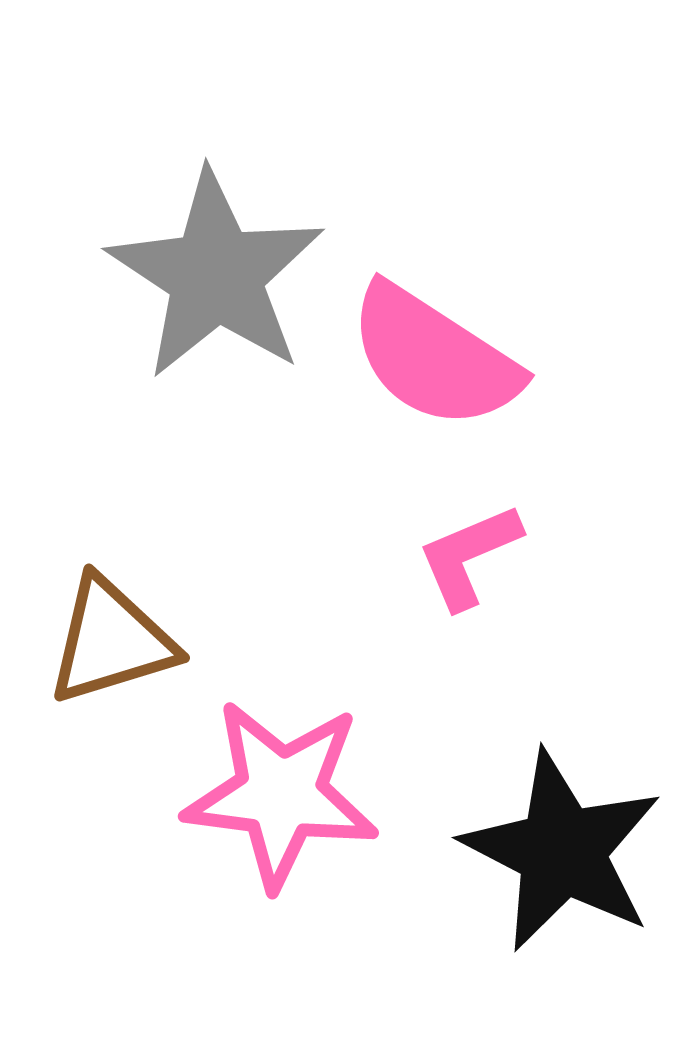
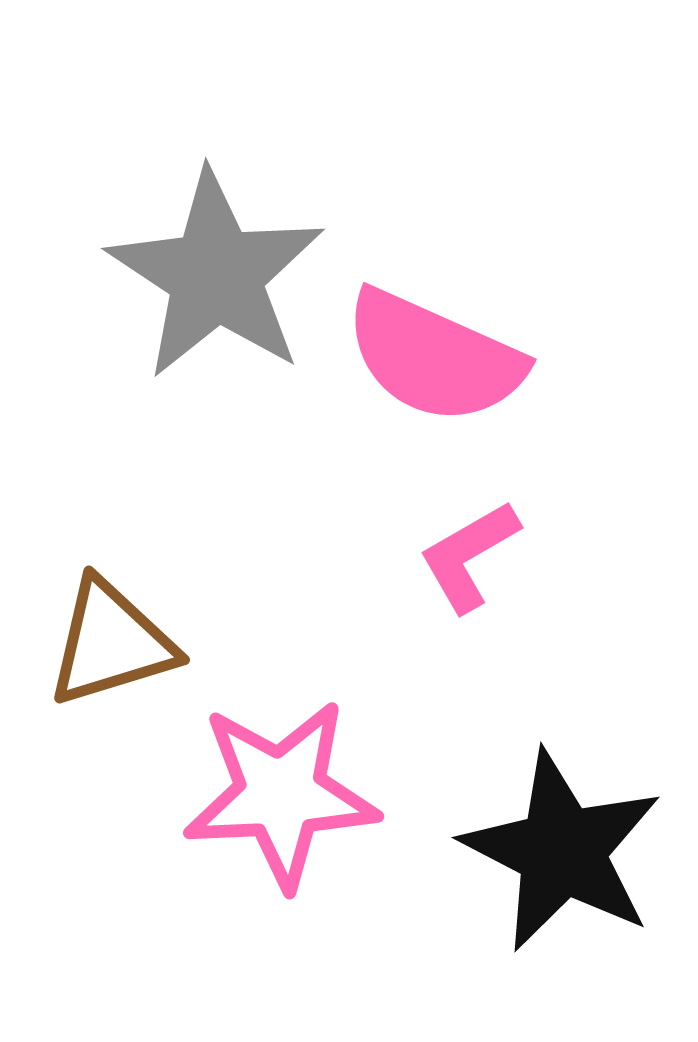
pink semicircle: rotated 9 degrees counterclockwise
pink L-shape: rotated 7 degrees counterclockwise
brown triangle: moved 2 px down
pink star: rotated 10 degrees counterclockwise
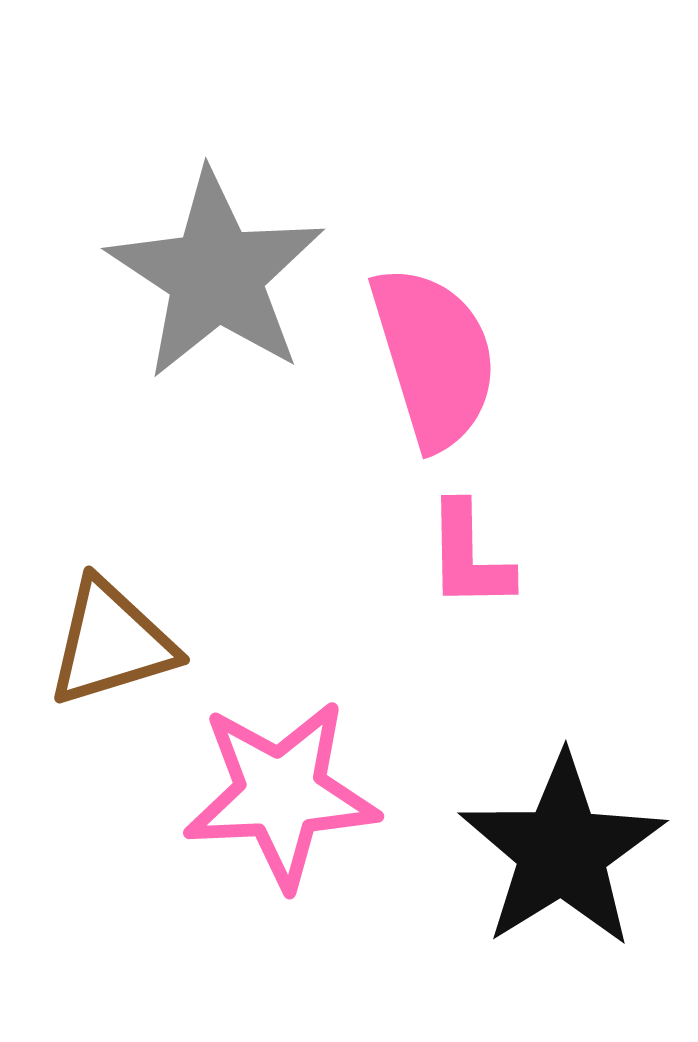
pink semicircle: rotated 131 degrees counterclockwise
pink L-shape: rotated 61 degrees counterclockwise
black star: rotated 13 degrees clockwise
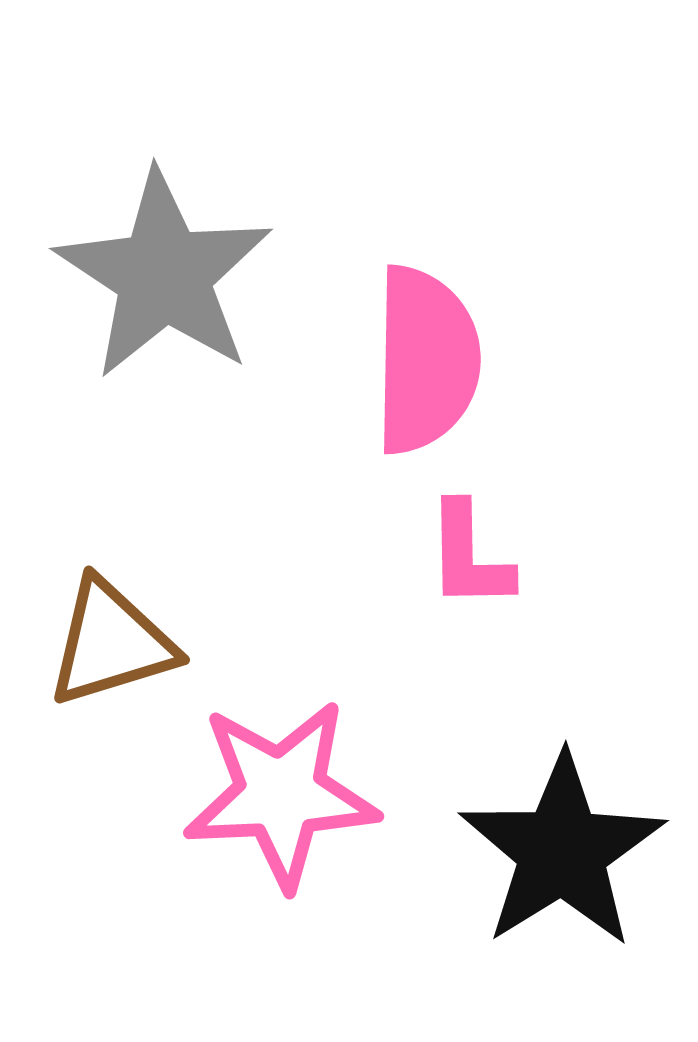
gray star: moved 52 px left
pink semicircle: moved 8 px left, 3 px down; rotated 18 degrees clockwise
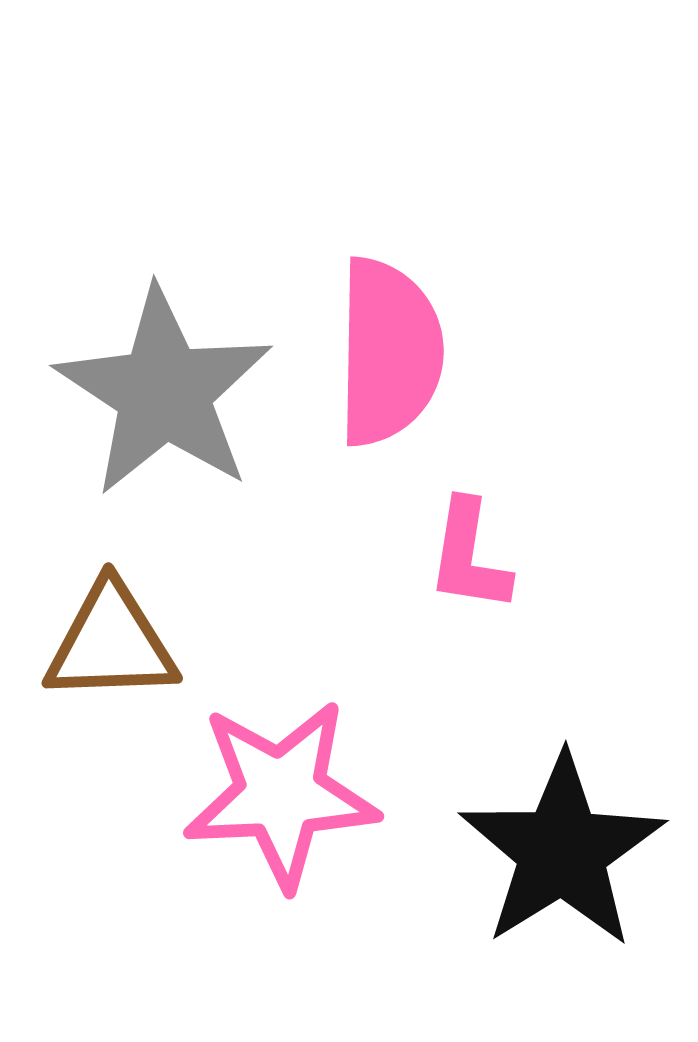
gray star: moved 117 px down
pink semicircle: moved 37 px left, 8 px up
pink L-shape: rotated 10 degrees clockwise
brown triangle: rotated 15 degrees clockwise
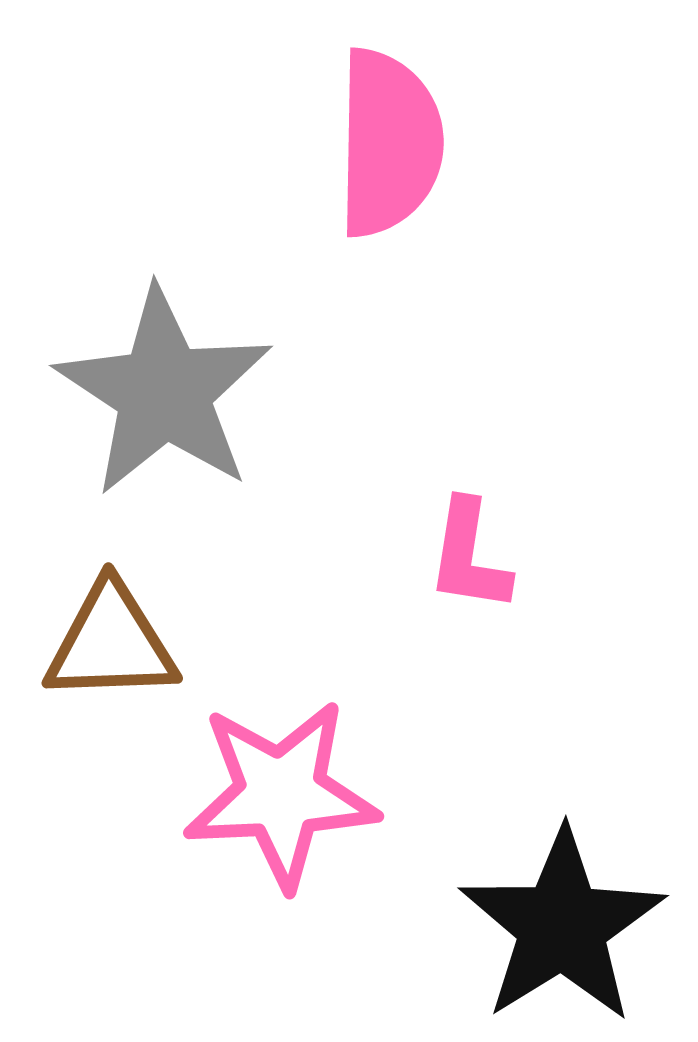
pink semicircle: moved 209 px up
black star: moved 75 px down
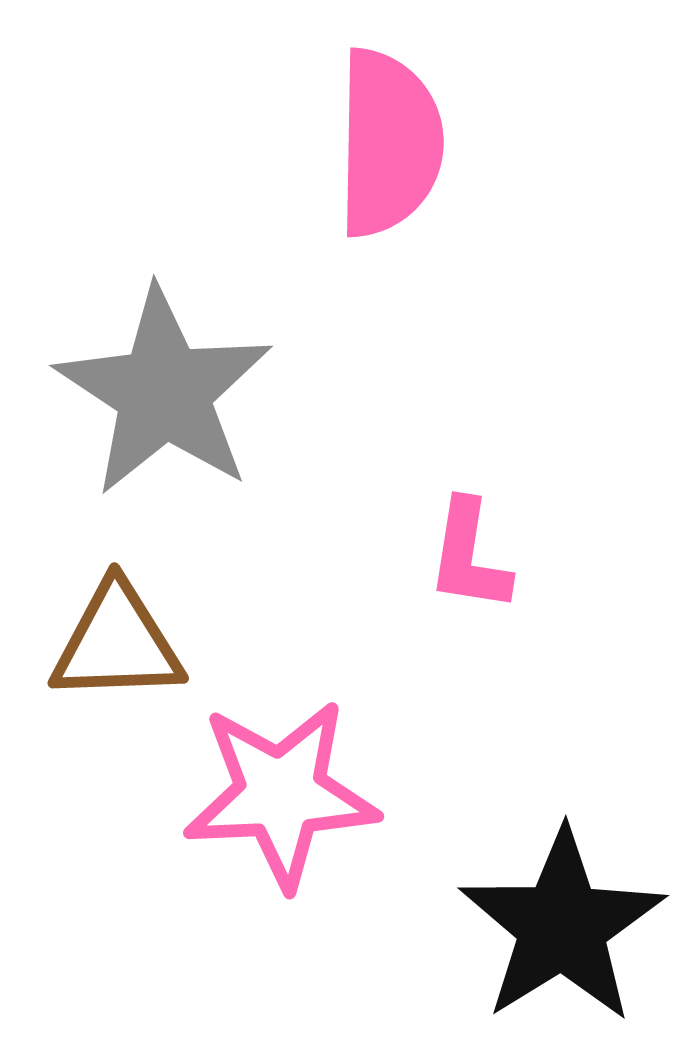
brown triangle: moved 6 px right
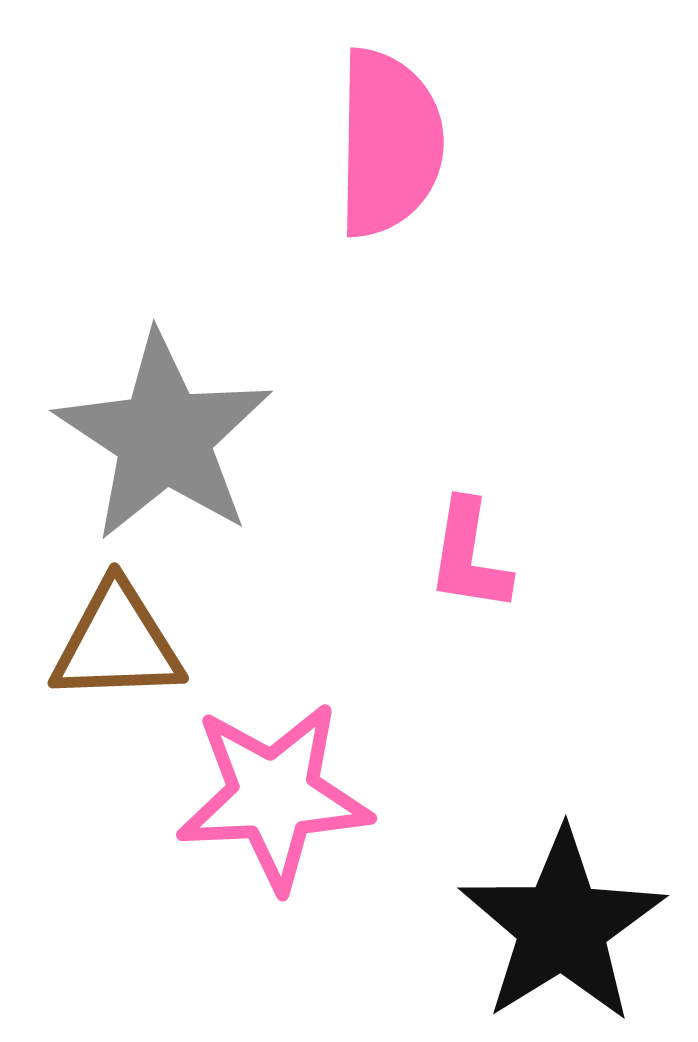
gray star: moved 45 px down
pink star: moved 7 px left, 2 px down
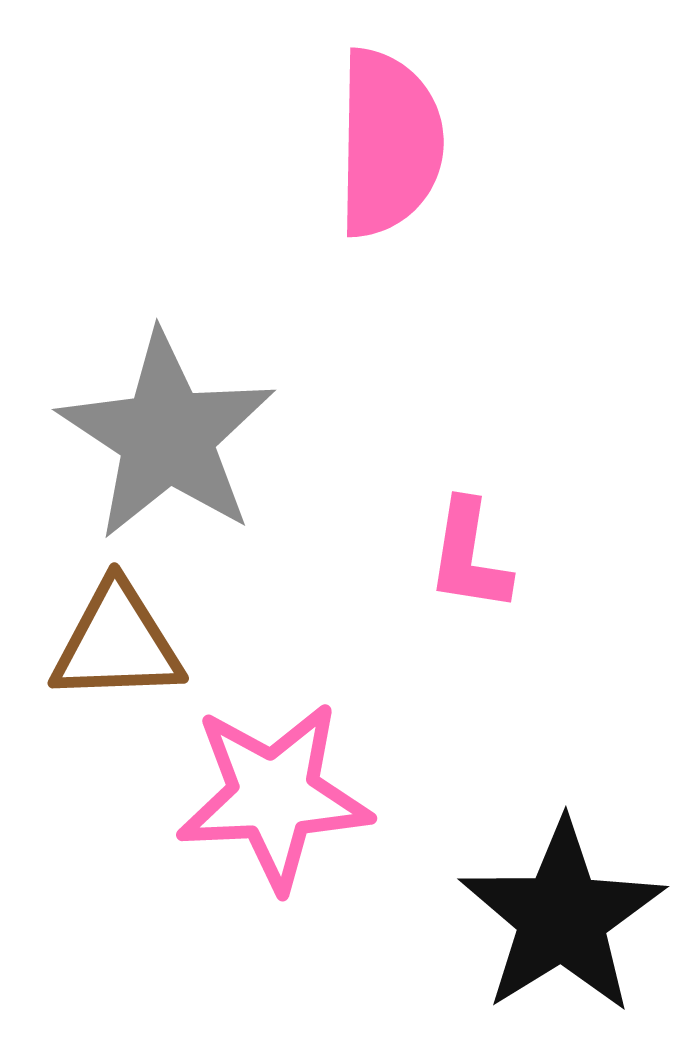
gray star: moved 3 px right, 1 px up
black star: moved 9 px up
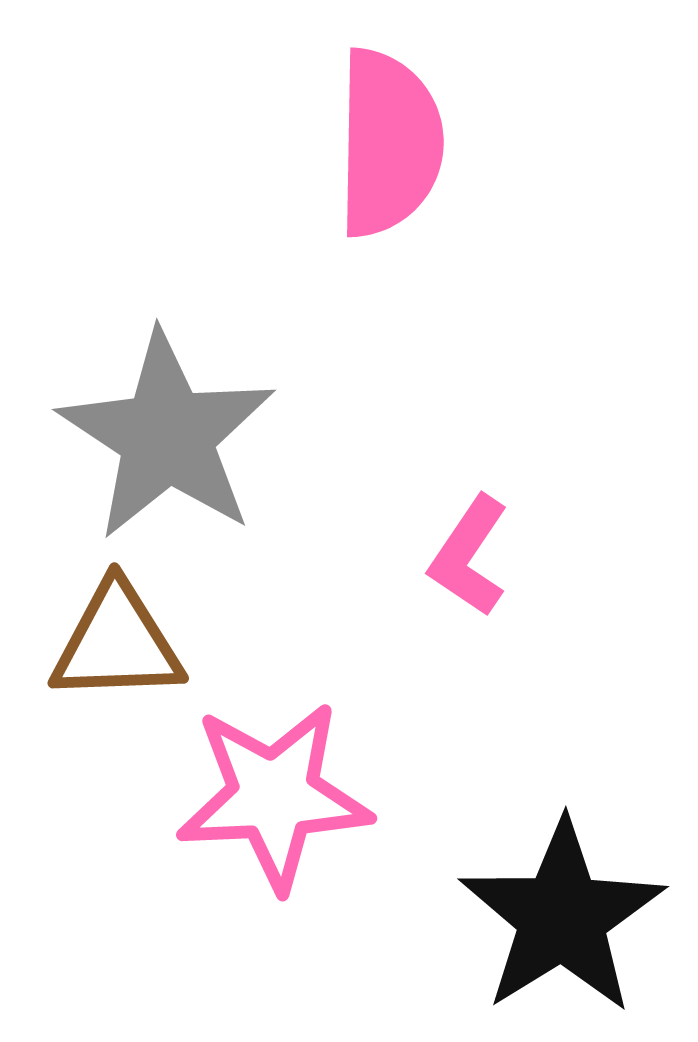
pink L-shape: rotated 25 degrees clockwise
